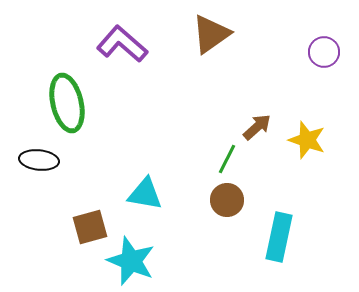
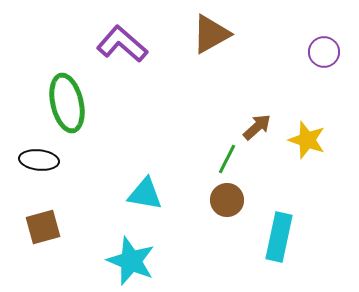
brown triangle: rotated 6 degrees clockwise
brown square: moved 47 px left
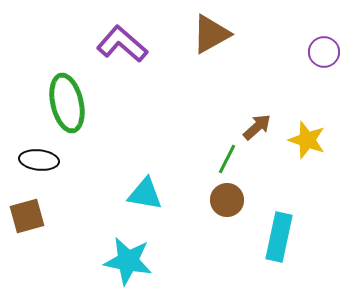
brown square: moved 16 px left, 11 px up
cyan star: moved 3 px left; rotated 12 degrees counterclockwise
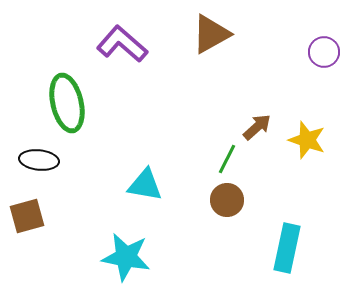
cyan triangle: moved 9 px up
cyan rectangle: moved 8 px right, 11 px down
cyan star: moved 2 px left, 4 px up
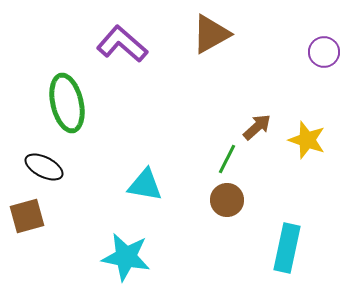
black ellipse: moved 5 px right, 7 px down; rotated 21 degrees clockwise
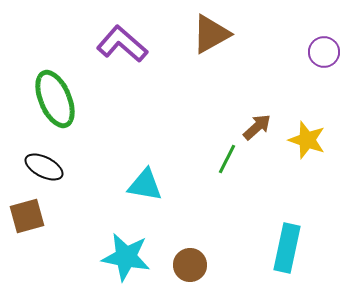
green ellipse: moved 12 px left, 4 px up; rotated 10 degrees counterclockwise
brown circle: moved 37 px left, 65 px down
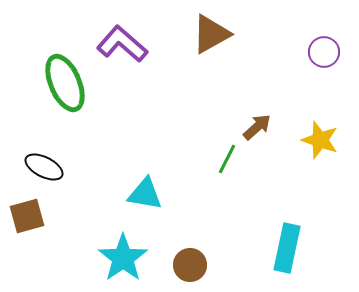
green ellipse: moved 10 px right, 16 px up
yellow star: moved 13 px right
cyan triangle: moved 9 px down
cyan star: moved 3 px left, 1 px down; rotated 27 degrees clockwise
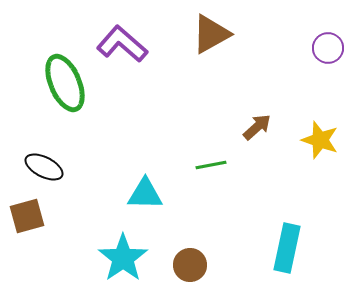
purple circle: moved 4 px right, 4 px up
green line: moved 16 px left, 6 px down; rotated 52 degrees clockwise
cyan triangle: rotated 9 degrees counterclockwise
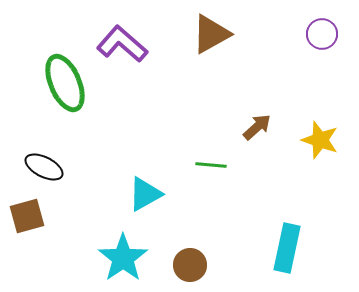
purple circle: moved 6 px left, 14 px up
green line: rotated 16 degrees clockwise
cyan triangle: rotated 30 degrees counterclockwise
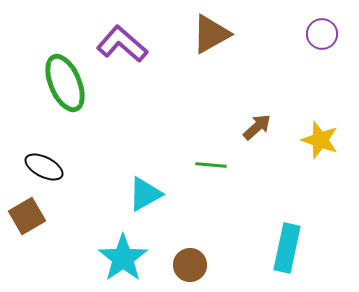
brown square: rotated 15 degrees counterclockwise
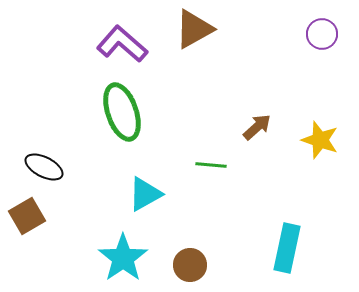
brown triangle: moved 17 px left, 5 px up
green ellipse: moved 57 px right, 29 px down; rotated 4 degrees clockwise
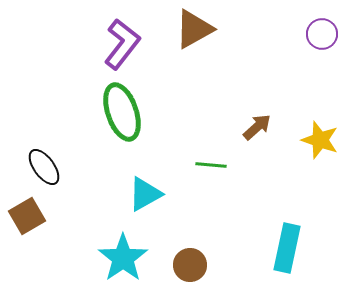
purple L-shape: rotated 87 degrees clockwise
black ellipse: rotated 27 degrees clockwise
